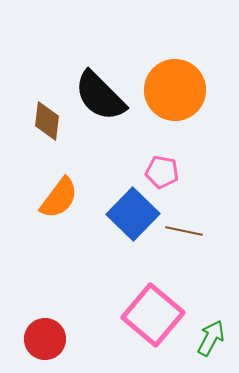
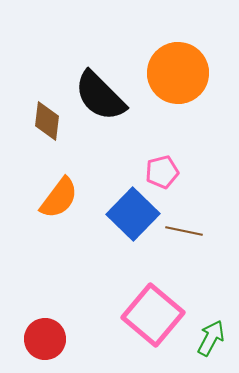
orange circle: moved 3 px right, 17 px up
pink pentagon: rotated 24 degrees counterclockwise
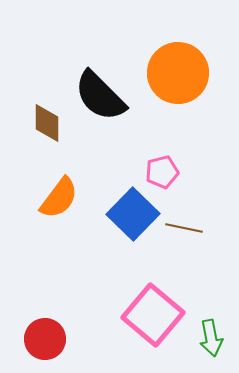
brown diamond: moved 2 px down; rotated 6 degrees counterclockwise
brown line: moved 3 px up
green arrow: rotated 141 degrees clockwise
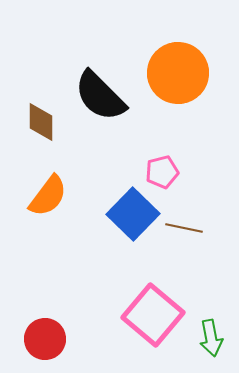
brown diamond: moved 6 px left, 1 px up
orange semicircle: moved 11 px left, 2 px up
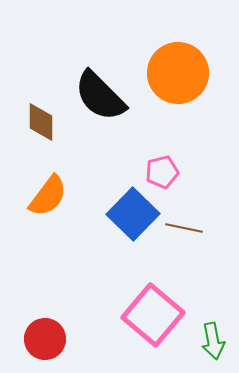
green arrow: moved 2 px right, 3 px down
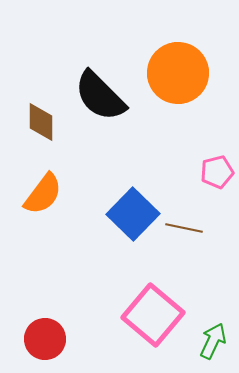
pink pentagon: moved 55 px right
orange semicircle: moved 5 px left, 2 px up
green arrow: rotated 144 degrees counterclockwise
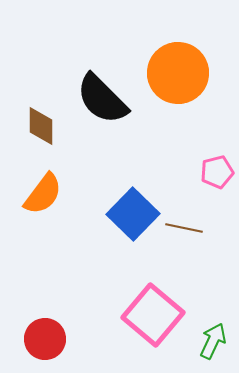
black semicircle: moved 2 px right, 3 px down
brown diamond: moved 4 px down
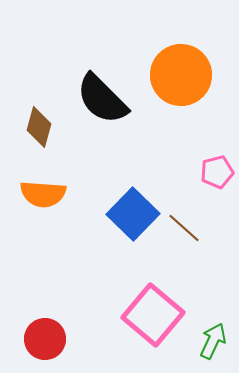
orange circle: moved 3 px right, 2 px down
brown diamond: moved 2 px left, 1 px down; rotated 15 degrees clockwise
orange semicircle: rotated 57 degrees clockwise
brown line: rotated 30 degrees clockwise
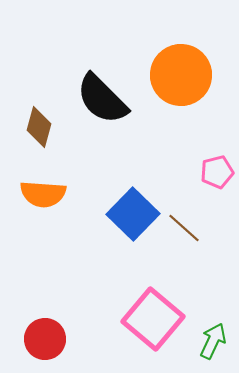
pink square: moved 4 px down
